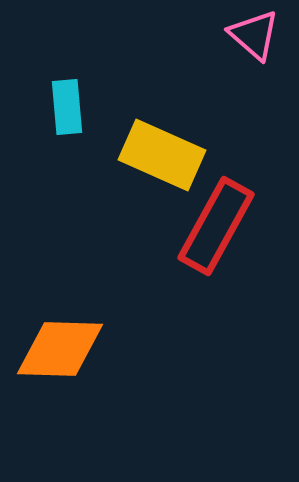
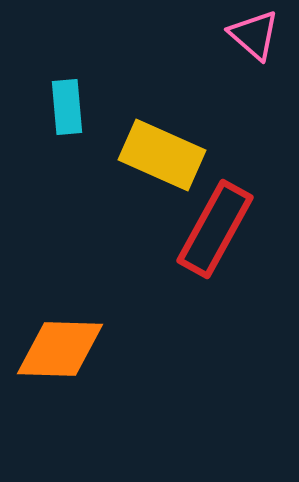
red rectangle: moved 1 px left, 3 px down
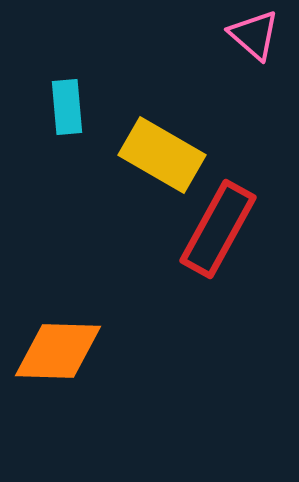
yellow rectangle: rotated 6 degrees clockwise
red rectangle: moved 3 px right
orange diamond: moved 2 px left, 2 px down
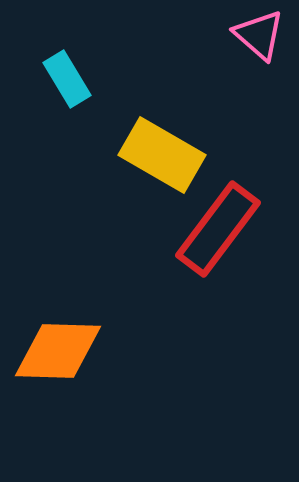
pink triangle: moved 5 px right
cyan rectangle: moved 28 px up; rotated 26 degrees counterclockwise
red rectangle: rotated 8 degrees clockwise
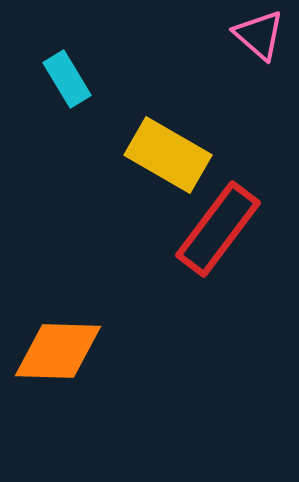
yellow rectangle: moved 6 px right
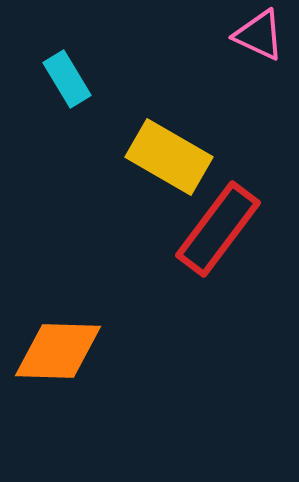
pink triangle: rotated 16 degrees counterclockwise
yellow rectangle: moved 1 px right, 2 px down
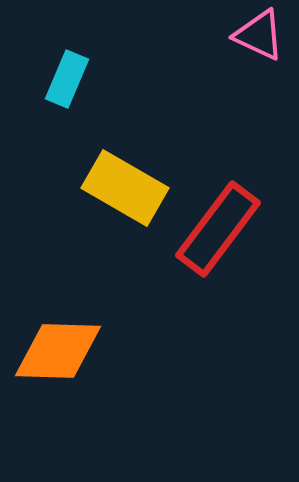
cyan rectangle: rotated 54 degrees clockwise
yellow rectangle: moved 44 px left, 31 px down
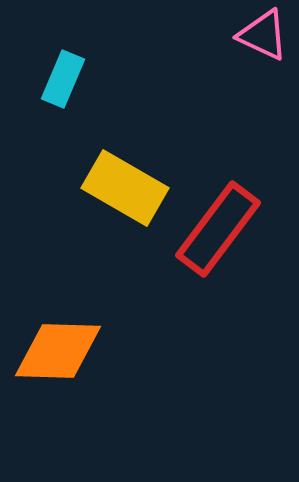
pink triangle: moved 4 px right
cyan rectangle: moved 4 px left
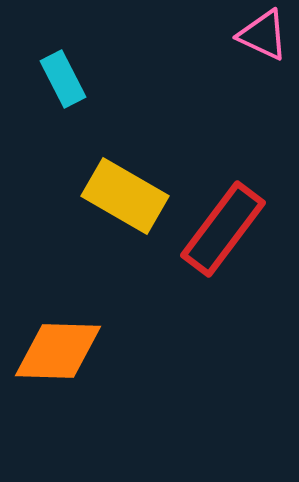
cyan rectangle: rotated 50 degrees counterclockwise
yellow rectangle: moved 8 px down
red rectangle: moved 5 px right
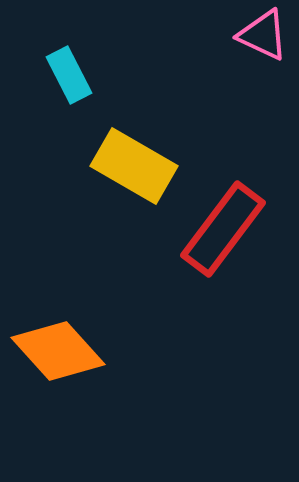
cyan rectangle: moved 6 px right, 4 px up
yellow rectangle: moved 9 px right, 30 px up
orange diamond: rotated 46 degrees clockwise
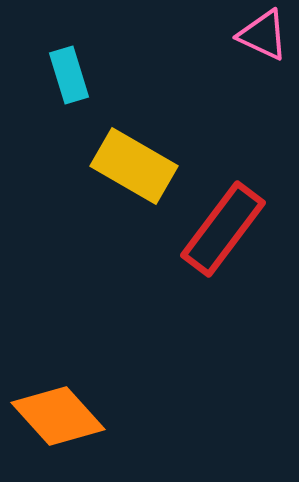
cyan rectangle: rotated 10 degrees clockwise
orange diamond: moved 65 px down
